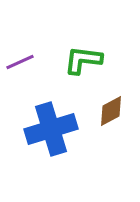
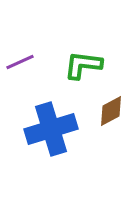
green L-shape: moved 5 px down
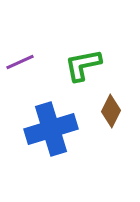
green L-shape: rotated 18 degrees counterclockwise
brown diamond: rotated 36 degrees counterclockwise
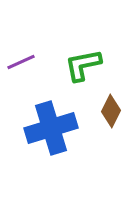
purple line: moved 1 px right
blue cross: moved 1 px up
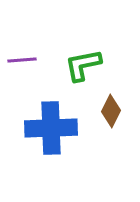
purple line: moved 1 px right, 2 px up; rotated 20 degrees clockwise
blue cross: rotated 15 degrees clockwise
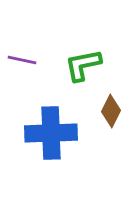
purple line: rotated 16 degrees clockwise
blue cross: moved 5 px down
